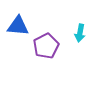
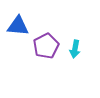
cyan arrow: moved 5 px left, 16 px down
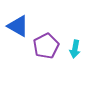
blue triangle: rotated 25 degrees clockwise
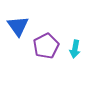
blue triangle: rotated 25 degrees clockwise
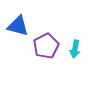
blue triangle: rotated 40 degrees counterclockwise
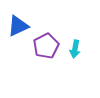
blue triangle: rotated 40 degrees counterclockwise
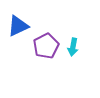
cyan arrow: moved 2 px left, 2 px up
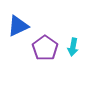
purple pentagon: moved 1 px left, 2 px down; rotated 10 degrees counterclockwise
